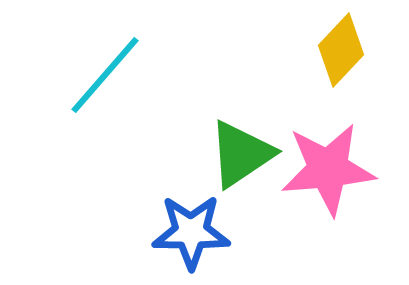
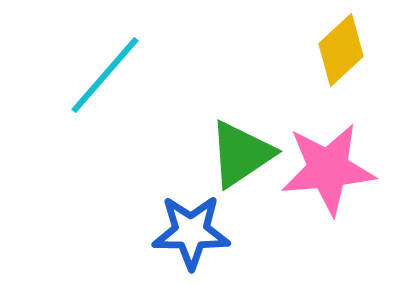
yellow diamond: rotated 4 degrees clockwise
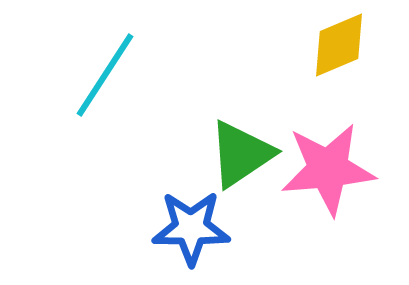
yellow diamond: moved 2 px left, 5 px up; rotated 20 degrees clockwise
cyan line: rotated 8 degrees counterclockwise
blue star: moved 4 px up
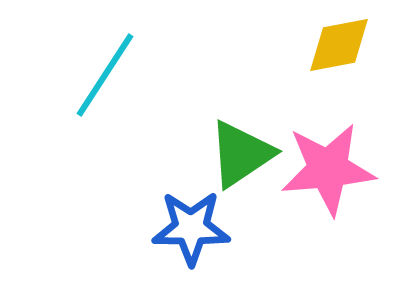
yellow diamond: rotated 12 degrees clockwise
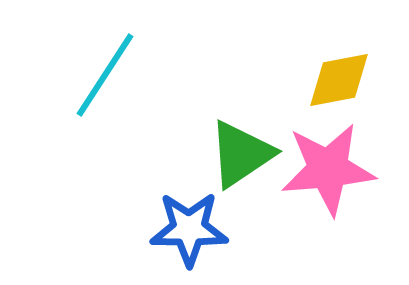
yellow diamond: moved 35 px down
blue star: moved 2 px left, 1 px down
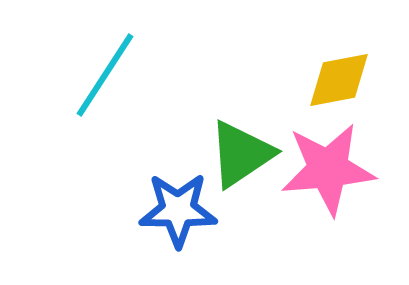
blue star: moved 11 px left, 19 px up
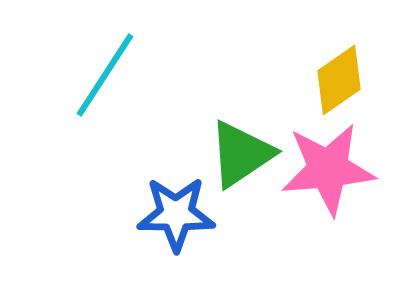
yellow diamond: rotated 24 degrees counterclockwise
blue star: moved 2 px left, 4 px down
